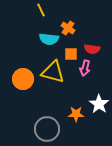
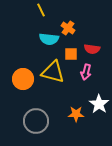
pink arrow: moved 1 px right, 4 px down
gray circle: moved 11 px left, 8 px up
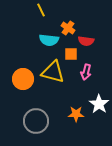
cyan semicircle: moved 1 px down
red semicircle: moved 6 px left, 8 px up
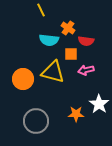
pink arrow: moved 2 px up; rotated 63 degrees clockwise
